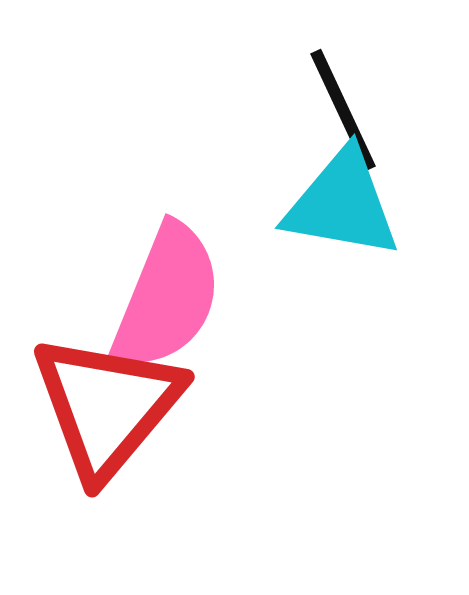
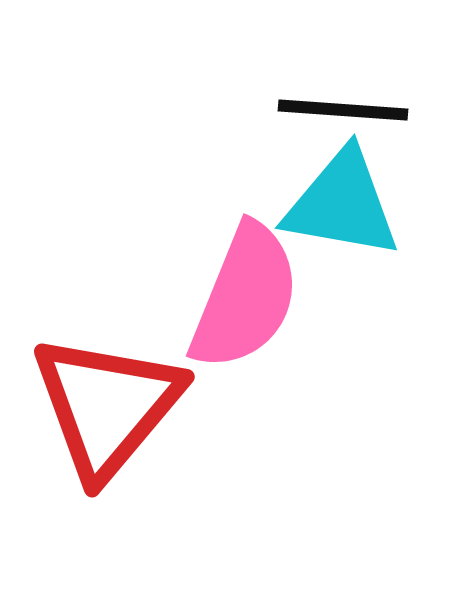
black line: rotated 61 degrees counterclockwise
pink semicircle: moved 78 px right
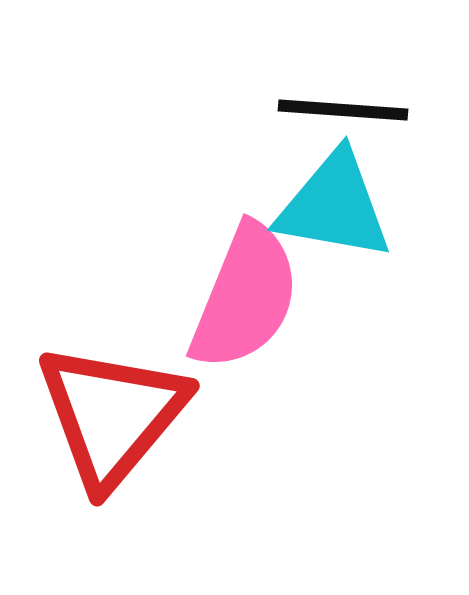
cyan triangle: moved 8 px left, 2 px down
red triangle: moved 5 px right, 9 px down
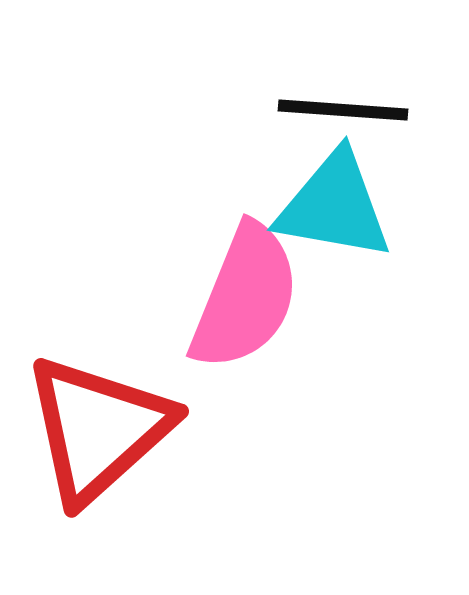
red triangle: moved 14 px left, 14 px down; rotated 8 degrees clockwise
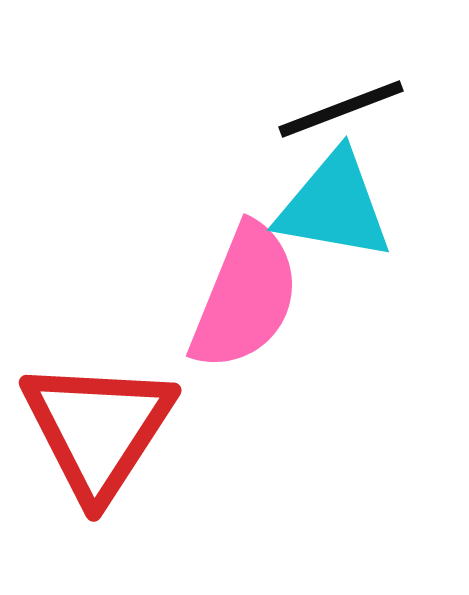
black line: moved 2 px left, 1 px up; rotated 25 degrees counterclockwise
red triangle: rotated 15 degrees counterclockwise
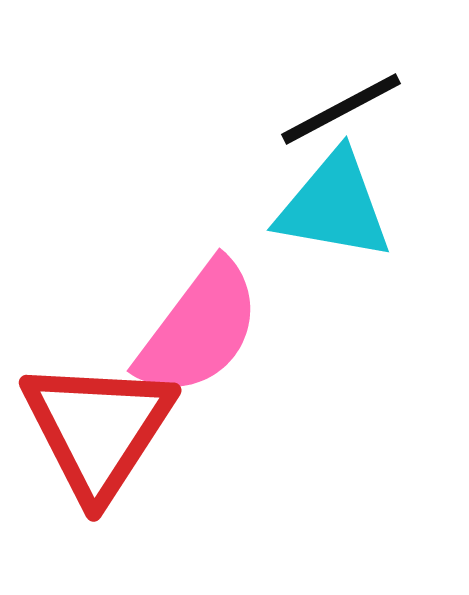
black line: rotated 7 degrees counterclockwise
pink semicircle: moved 46 px left, 32 px down; rotated 15 degrees clockwise
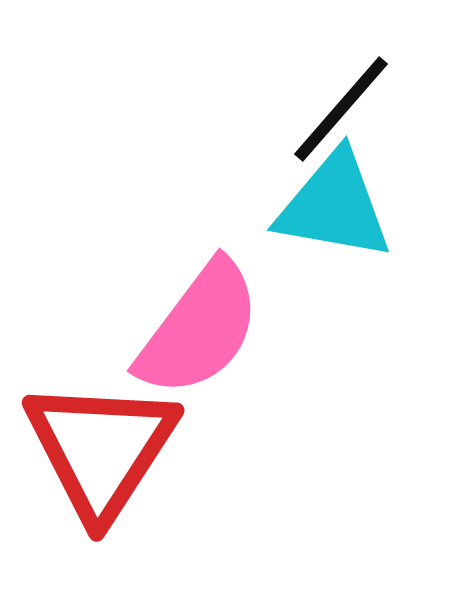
black line: rotated 21 degrees counterclockwise
red triangle: moved 3 px right, 20 px down
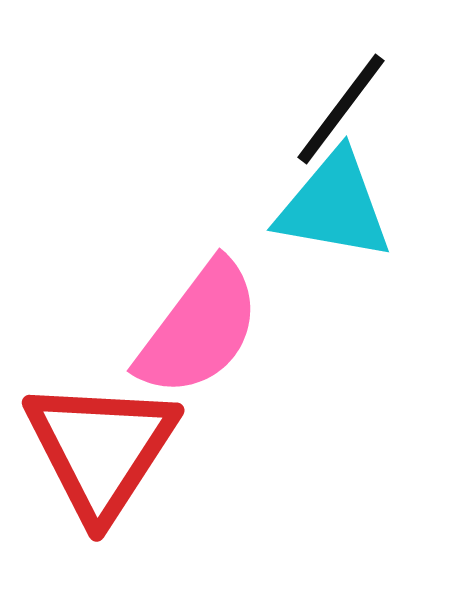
black line: rotated 4 degrees counterclockwise
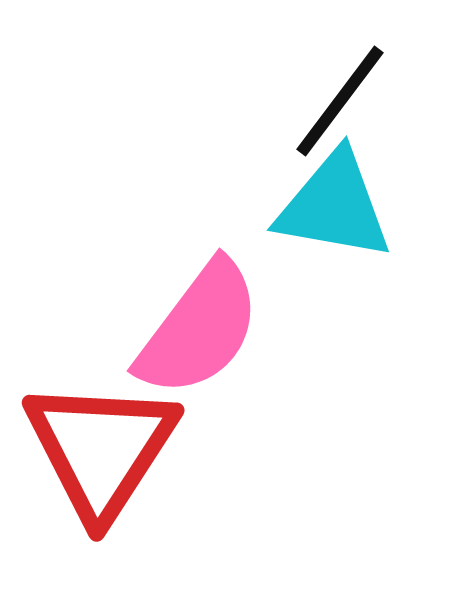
black line: moved 1 px left, 8 px up
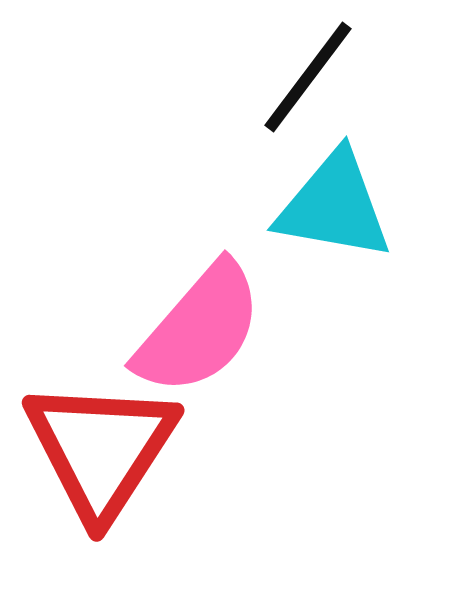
black line: moved 32 px left, 24 px up
pink semicircle: rotated 4 degrees clockwise
